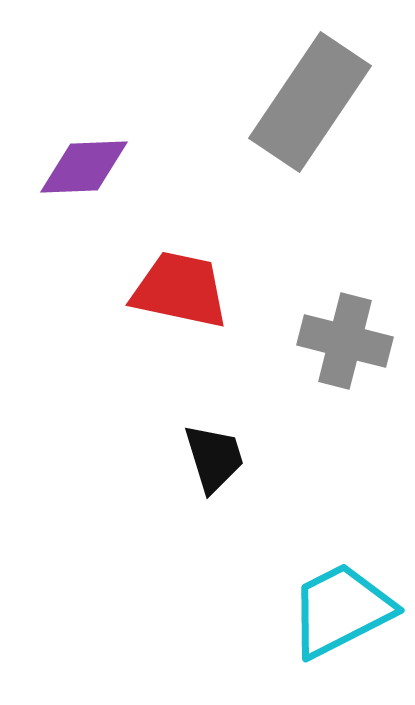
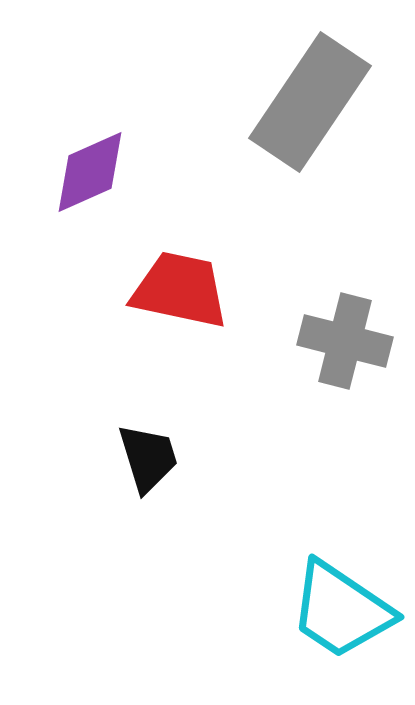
purple diamond: moved 6 px right, 5 px down; rotated 22 degrees counterclockwise
black trapezoid: moved 66 px left
cyan trapezoid: rotated 119 degrees counterclockwise
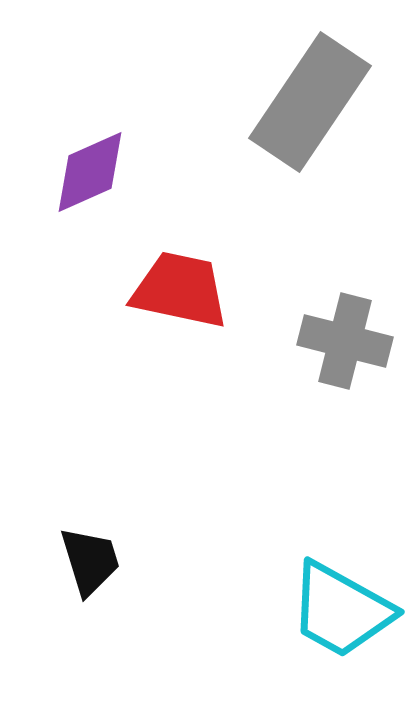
black trapezoid: moved 58 px left, 103 px down
cyan trapezoid: rotated 5 degrees counterclockwise
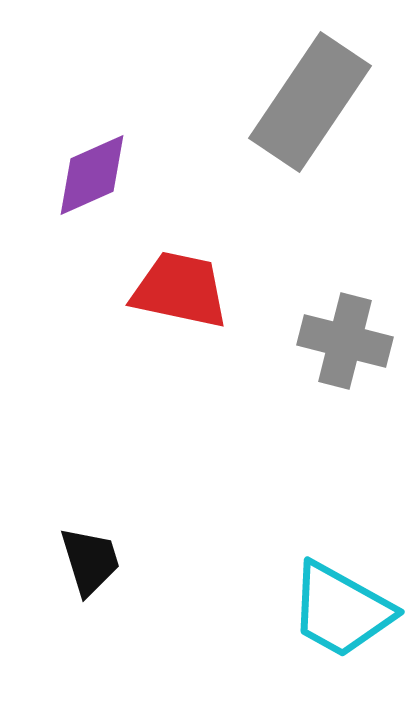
purple diamond: moved 2 px right, 3 px down
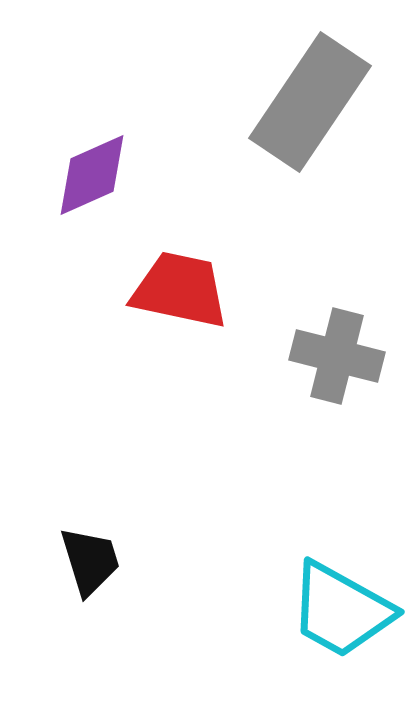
gray cross: moved 8 px left, 15 px down
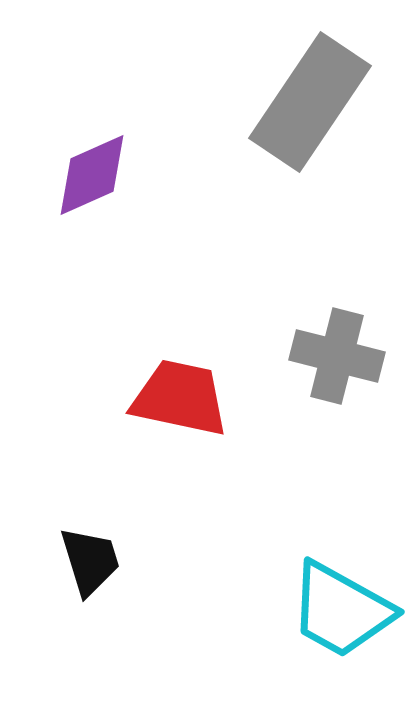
red trapezoid: moved 108 px down
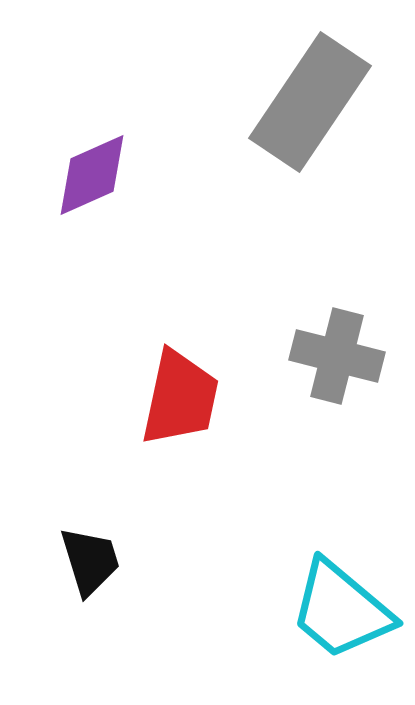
red trapezoid: rotated 90 degrees clockwise
cyan trapezoid: rotated 11 degrees clockwise
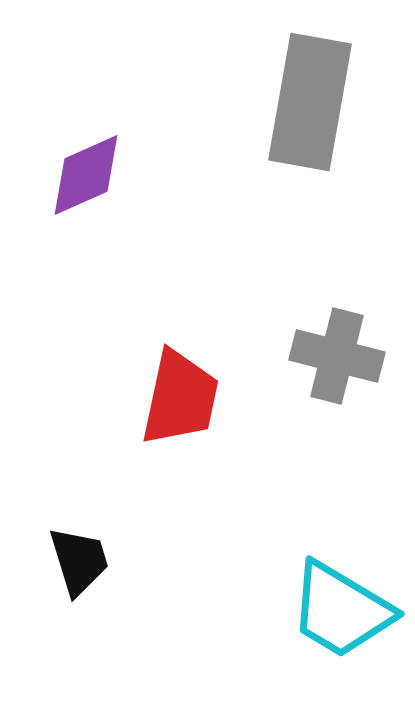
gray rectangle: rotated 24 degrees counterclockwise
purple diamond: moved 6 px left
black trapezoid: moved 11 px left
cyan trapezoid: rotated 9 degrees counterclockwise
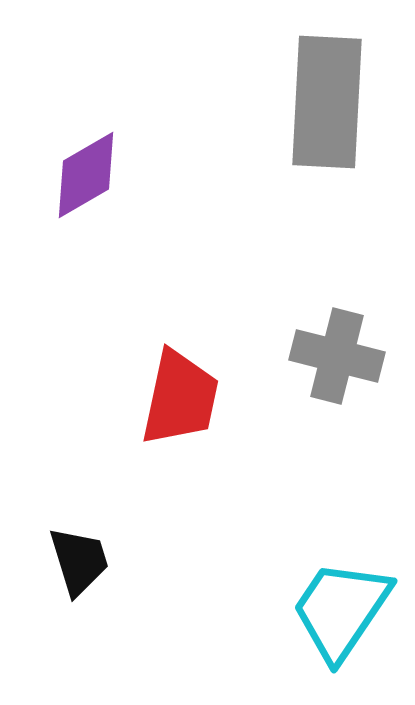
gray rectangle: moved 17 px right; rotated 7 degrees counterclockwise
purple diamond: rotated 6 degrees counterclockwise
cyan trapezoid: rotated 93 degrees clockwise
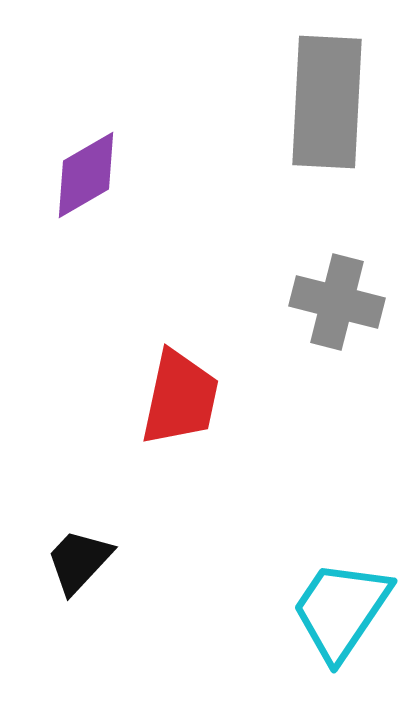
gray cross: moved 54 px up
black trapezoid: rotated 120 degrees counterclockwise
